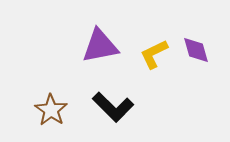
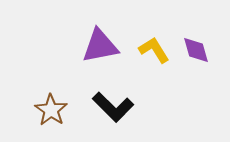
yellow L-shape: moved 4 px up; rotated 84 degrees clockwise
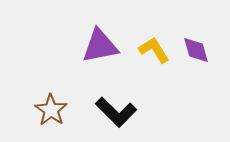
black L-shape: moved 3 px right, 5 px down
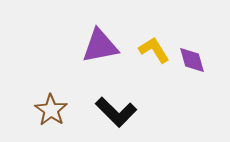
purple diamond: moved 4 px left, 10 px down
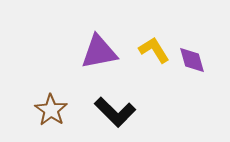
purple triangle: moved 1 px left, 6 px down
black L-shape: moved 1 px left
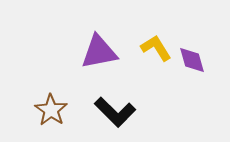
yellow L-shape: moved 2 px right, 2 px up
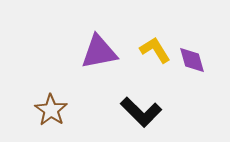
yellow L-shape: moved 1 px left, 2 px down
black L-shape: moved 26 px right
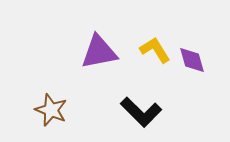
brown star: rotated 12 degrees counterclockwise
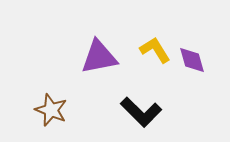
purple triangle: moved 5 px down
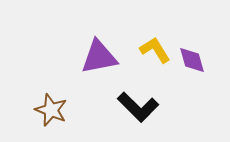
black L-shape: moved 3 px left, 5 px up
